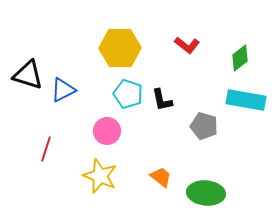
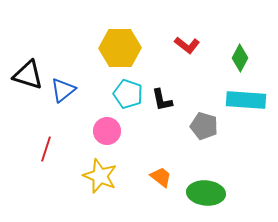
green diamond: rotated 24 degrees counterclockwise
blue triangle: rotated 12 degrees counterclockwise
cyan rectangle: rotated 6 degrees counterclockwise
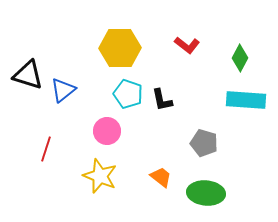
gray pentagon: moved 17 px down
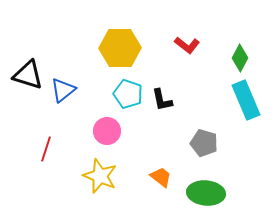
cyan rectangle: rotated 63 degrees clockwise
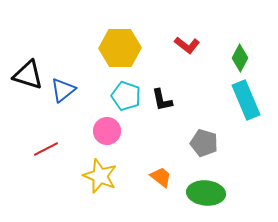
cyan pentagon: moved 2 px left, 2 px down
red line: rotated 45 degrees clockwise
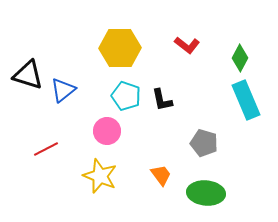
orange trapezoid: moved 2 px up; rotated 15 degrees clockwise
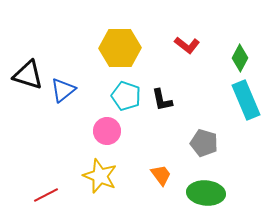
red line: moved 46 px down
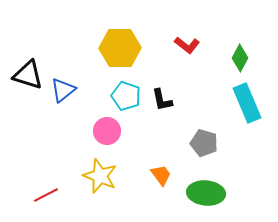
cyan rectangle: moved 1 px right, 3 px down
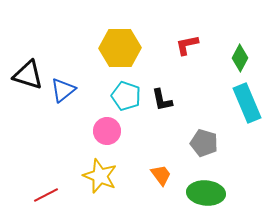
red L-shape: rotated 130 degrees clockwise
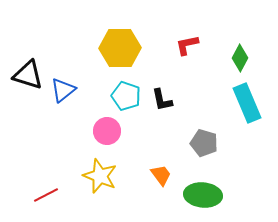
green ellipse: moved 3 px left, 2 px down
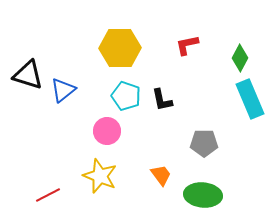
cyan rectangle: moved 3 px right, 4 px up
gray pentagon: rotated 16 degrees counterclockwise
red line: moved 2 px right
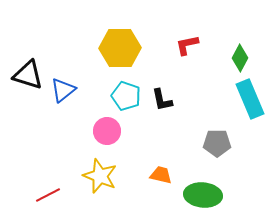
gray pentagon: moved 13 px right
orange trapezoid: rotated 40 degrees counterclockwise
